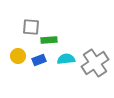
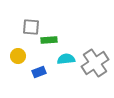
blue rectangle: moved 12 px down
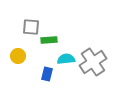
gray cross: moved 2 px left, 1 px up
blue rectangle: moved 8 px right, 2 px down; rotated 56 degrees counterclockwise
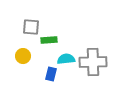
yellow circle: moved 5 px right
gray cross: rotated 32 degrees clockwise
blue rectangle: moved 4 px right
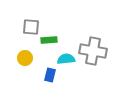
yellow circle: moved 2 px right, 2 px down
gray cross: moved 11 px up; rotated 12 degrees clockwise
blue rectangle: moved 1 px left, 1 px down
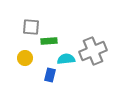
green rectangle: moved 1 px down
gray cross: rotated 32 degrees counterclockwise
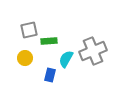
gray square: moved 2 px left, 3 px down; rotated 18 degrees counterclockwise
cyan semicircle: rotated 54 degrees counterclockwise
